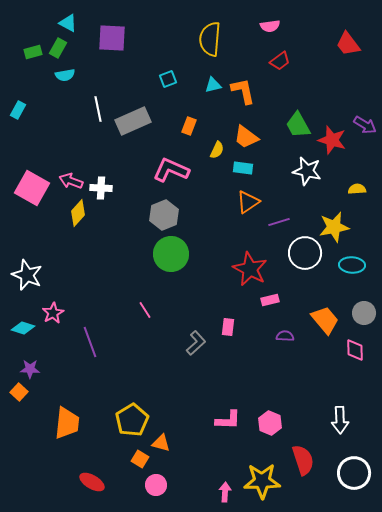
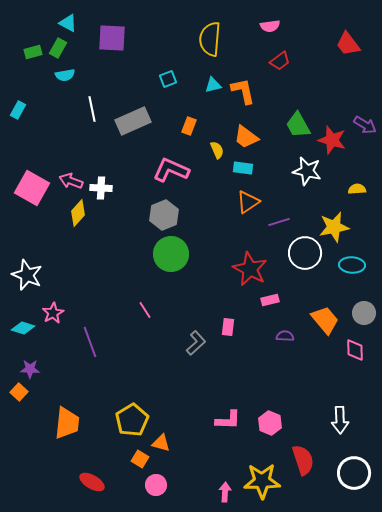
white line at (98, 109): moved 6 px left
yellow semicircle at (217, 150): rotated 48 degrees counterclockwise
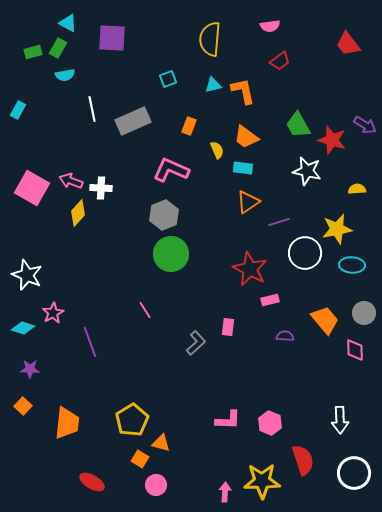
yellow star at (334, 227): moved 3 px right, 2 px down
orange square at (19, 392): moved 4 px right, 14 px down
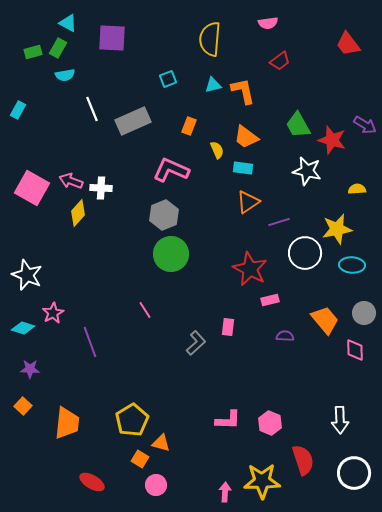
pink semicircle at (270, 26): moved 2 px left, 3 px up
white line at (92, 109): rotated 10 degrees counterclockwise
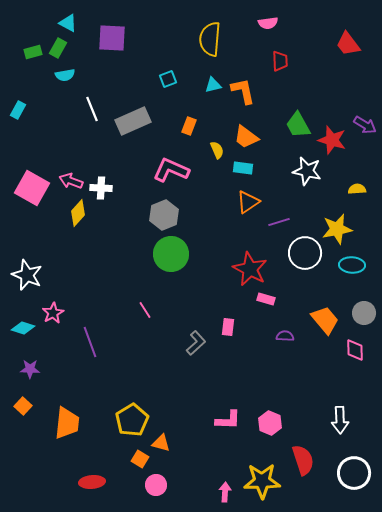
red trapezoid at (280, 61): rotated 55 degrees counterclockwise
pink rectangle at (270, 300): moved 4 px left, 1 px up; rotated 30 degrees clockwise
red ellipse at (92, 482): rotated 35 degrees counterclockwise
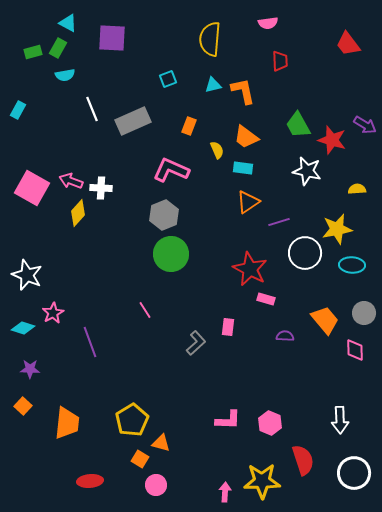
red ellipse at (92, 482): moved 2 px left, 1 px up
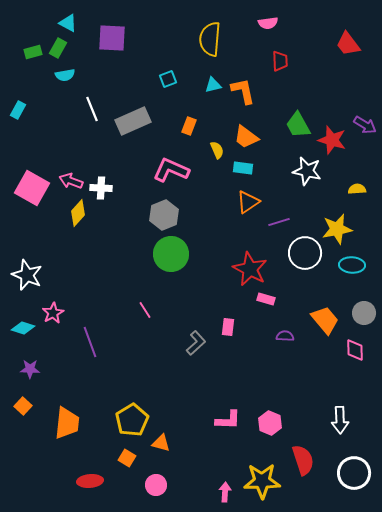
orange square at (140, 459): moved 13 px left, 1 px up
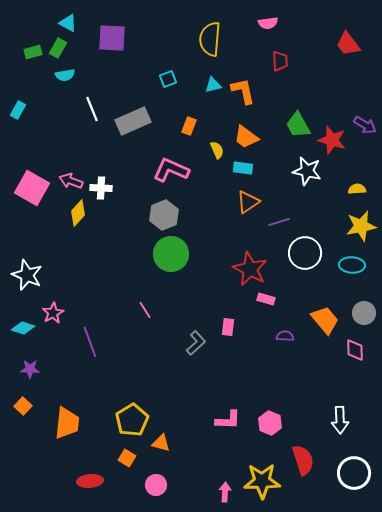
yellow star at (337, 229): moved 24 px right, 3 px up
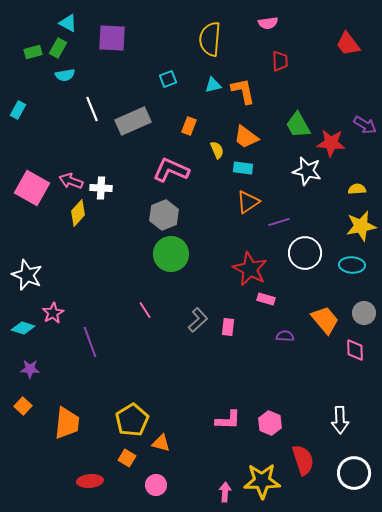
red star at (332, 140): moved 1 px left, 3 px down; rotated 12 degrees counterclockwise
gray L-shape at (196, 343): moved 2 px right, 23 px up
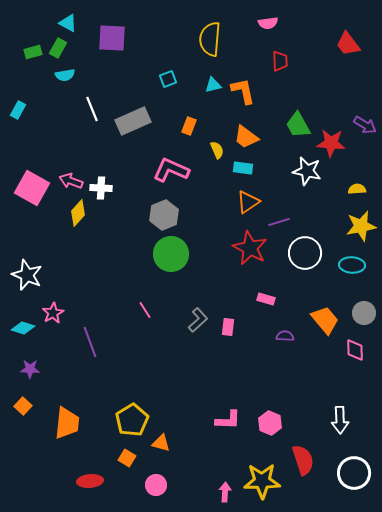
red star at (250, 269): moved 21 px up
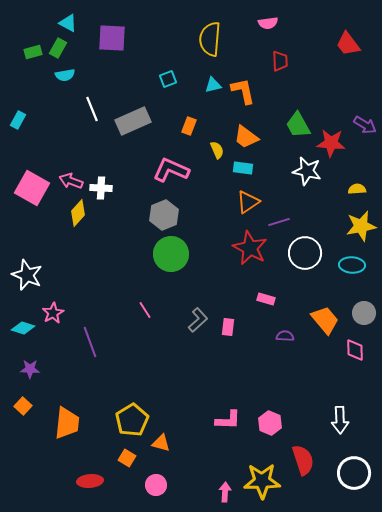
cyan rectangle at (18, 110): moved 10 px down
